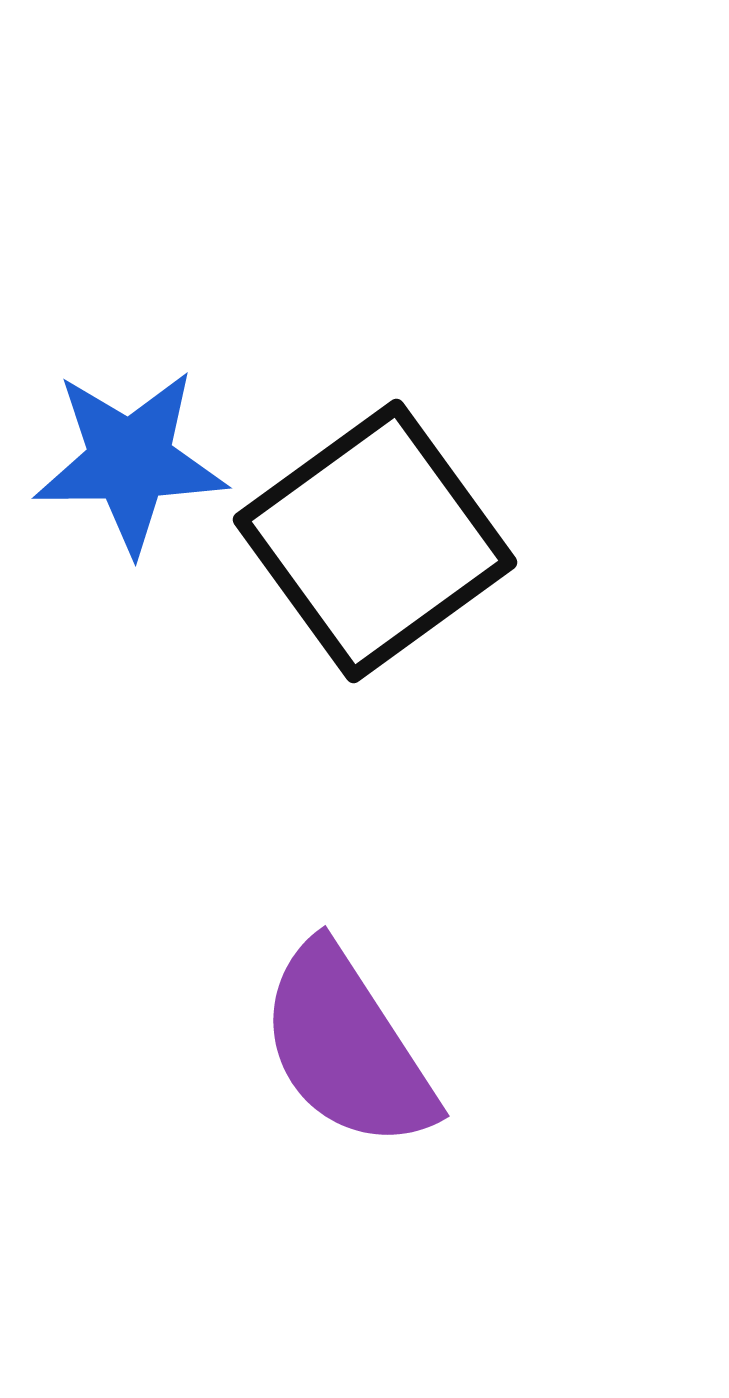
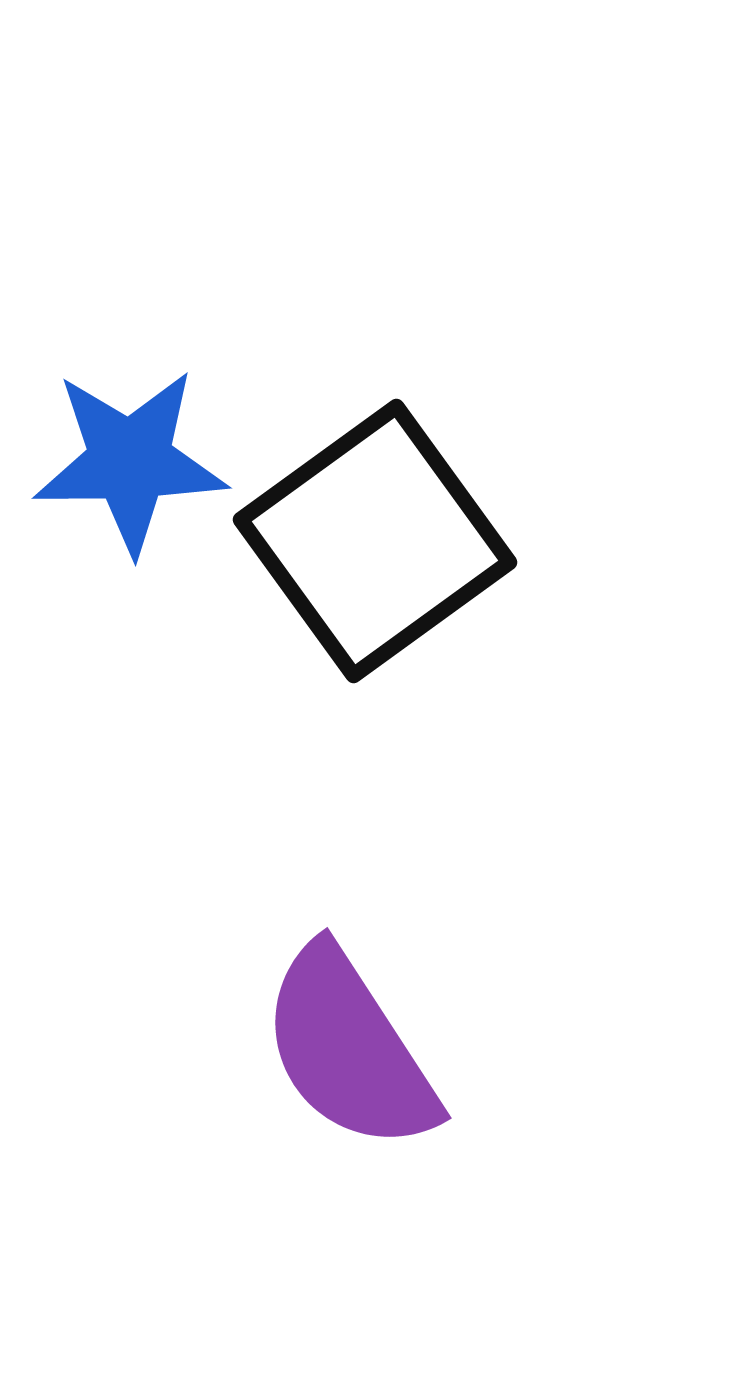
purple semicircle: moved 2 px right, 2 px down
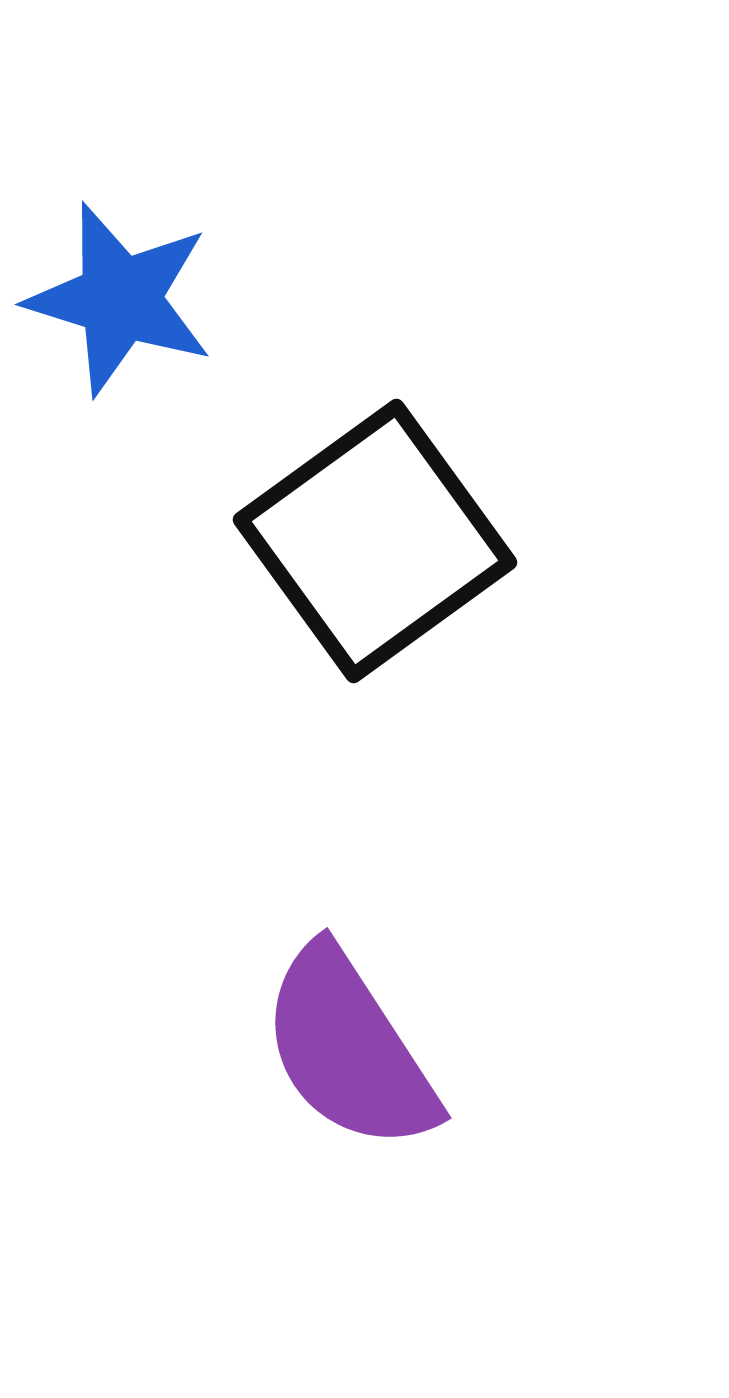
blue star: moved 10 px left, 162 px up; rotated 18 degrees clockwise
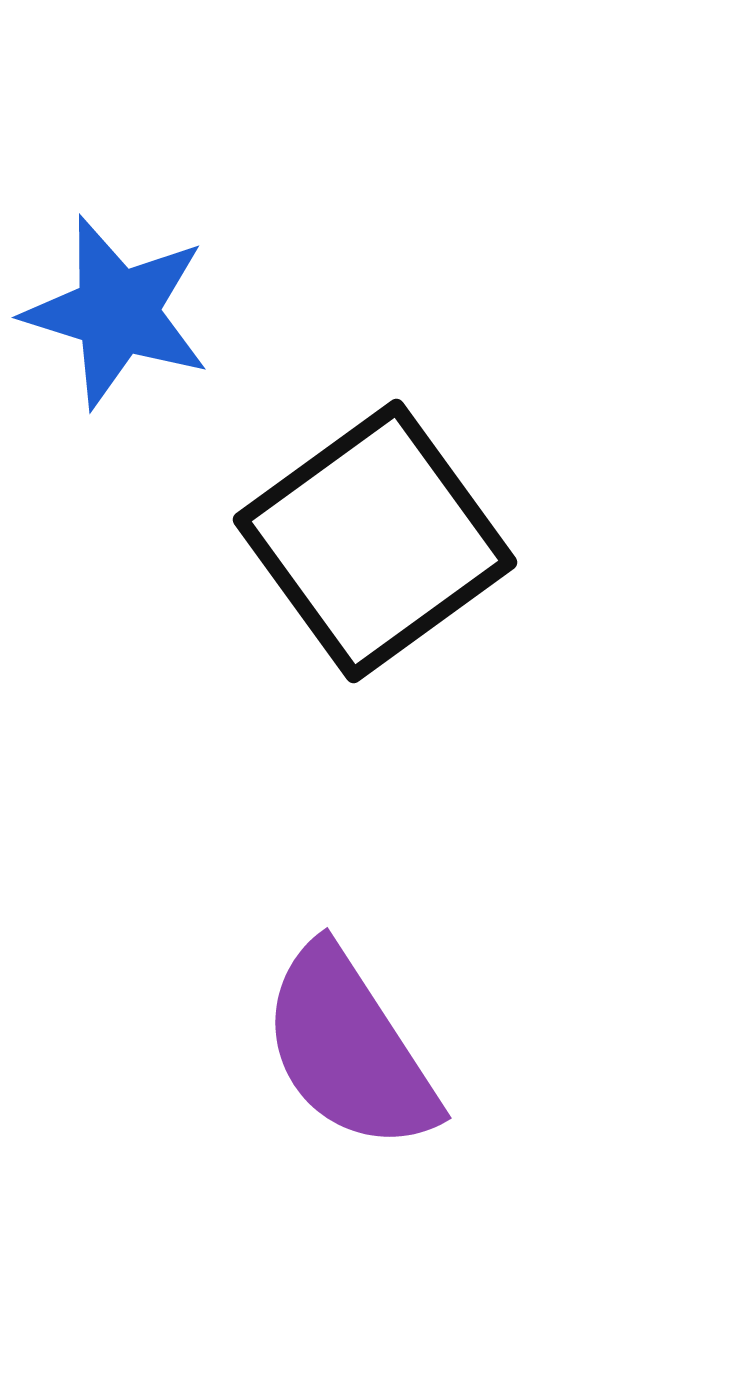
blue star: moved 3 px left, 13 px down
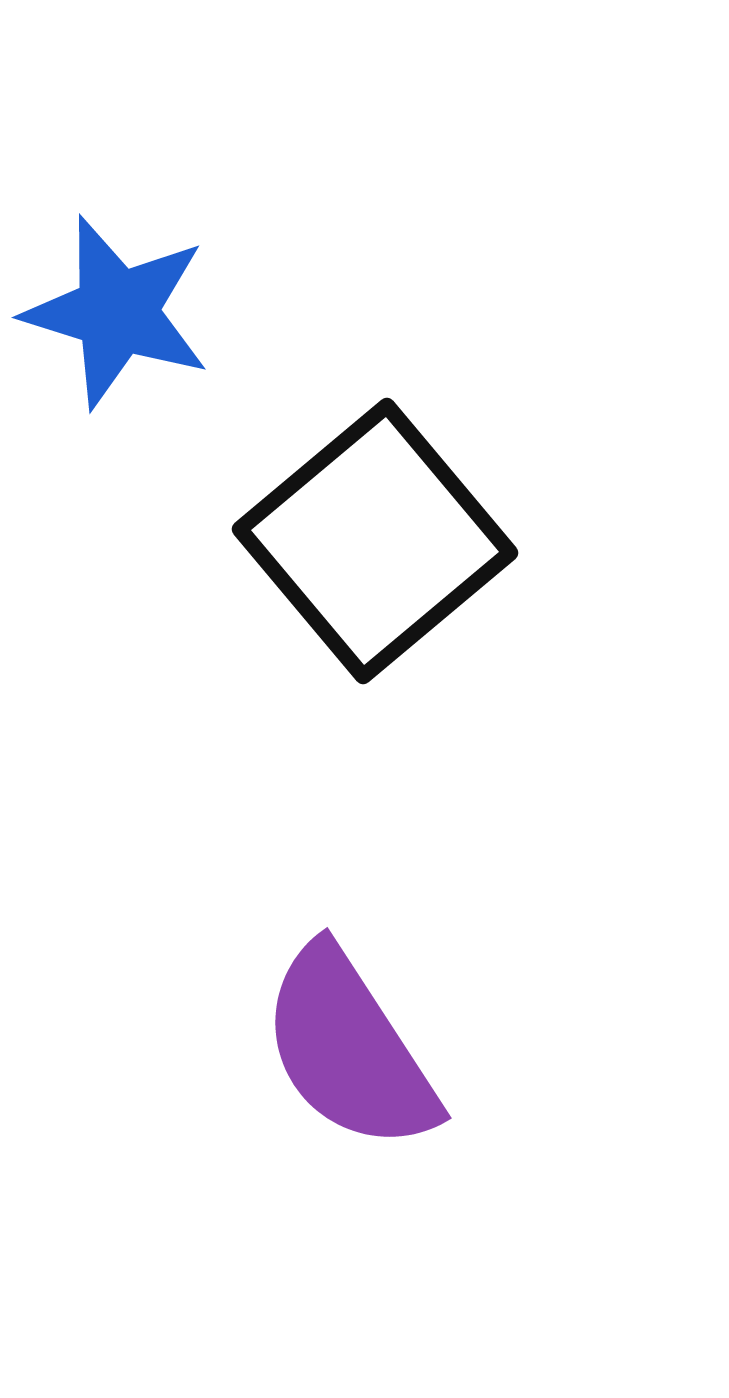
black square: rotated 4 degrees counterclockwise
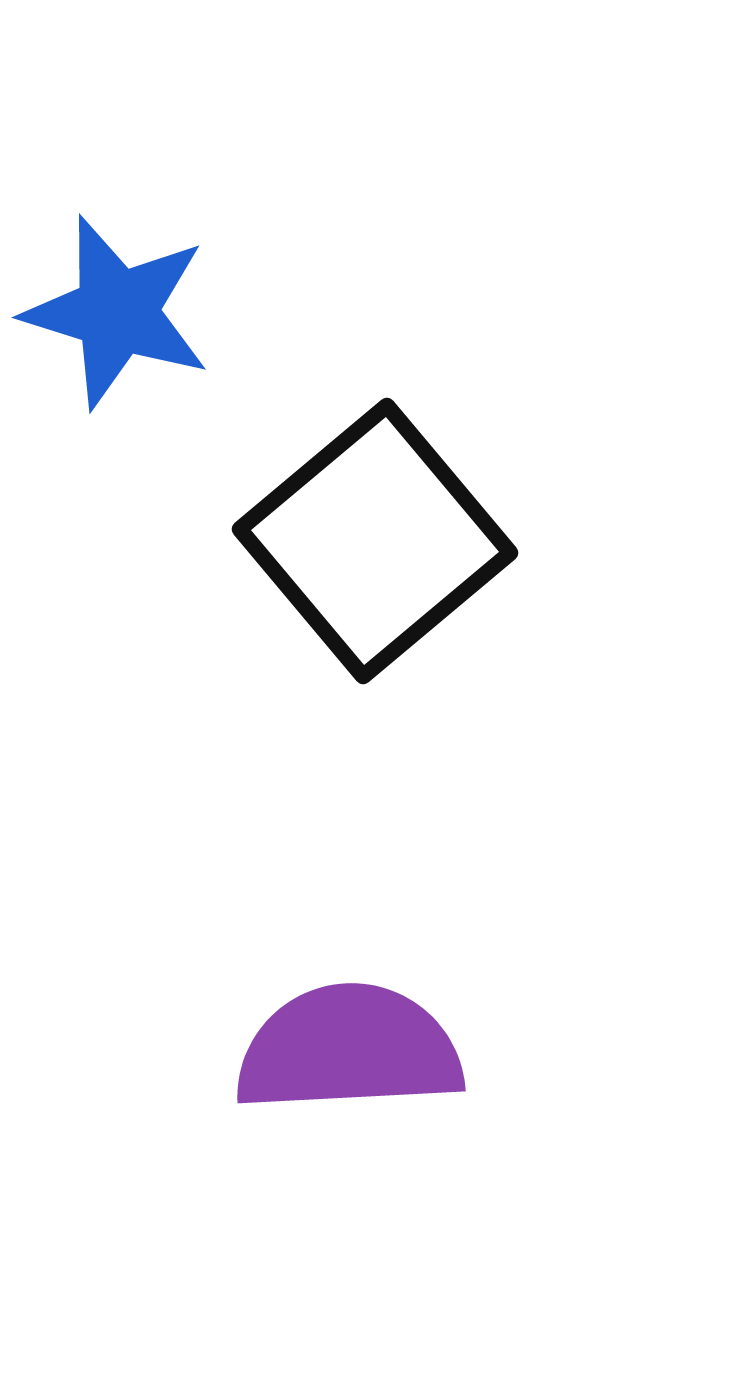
purple semicircle: rotated 120 degrees clockwise
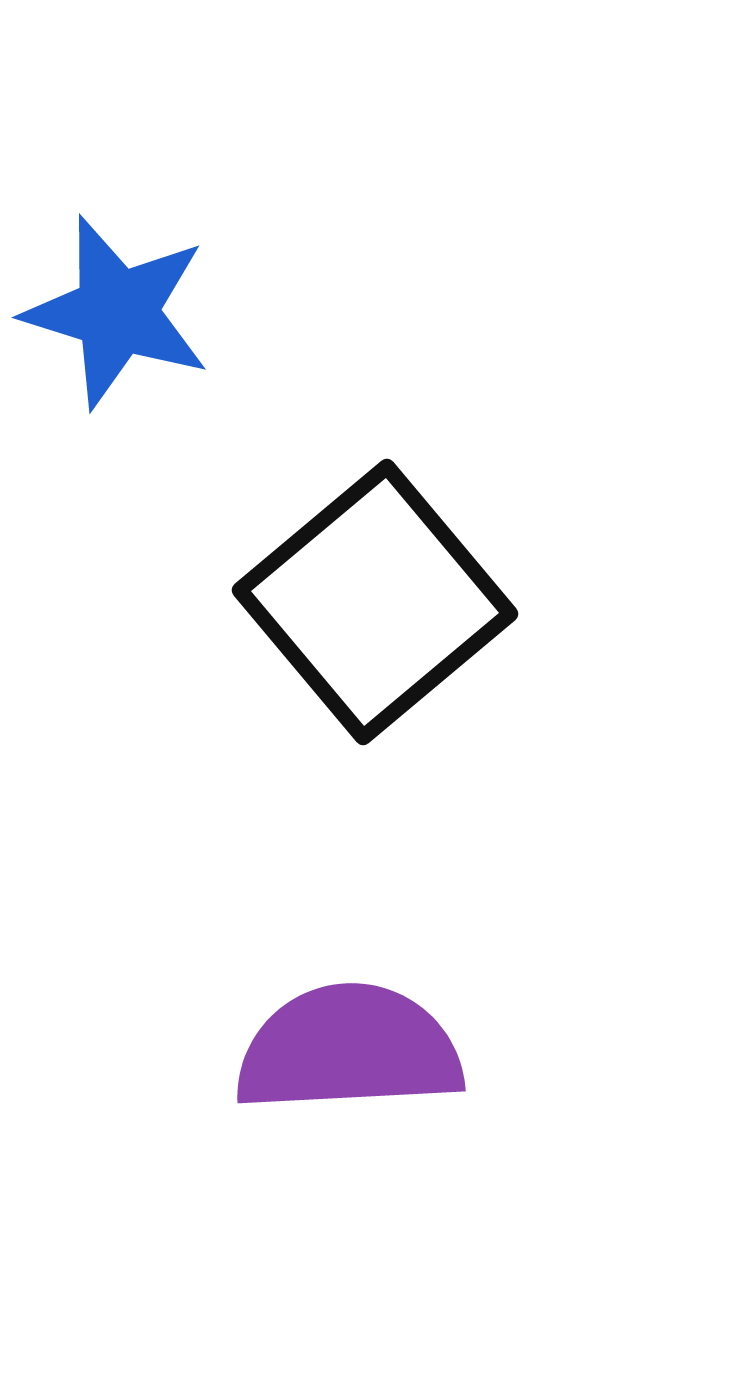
black square: moved 61 px down
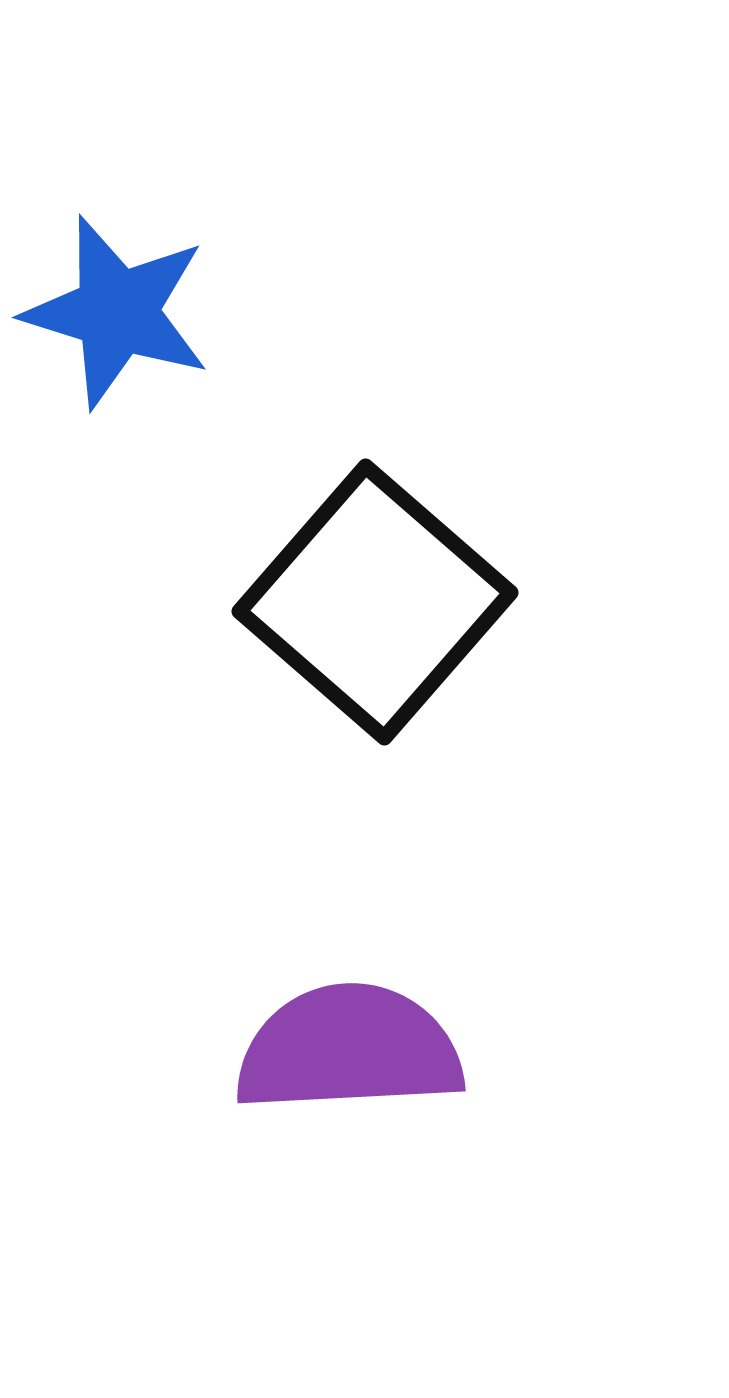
black square: rotated 9 degrees counterclockwise
